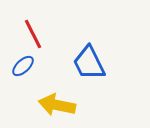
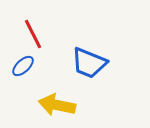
blue trapezoid: rotated 42 degrees counterclockwise
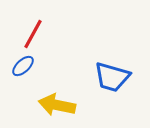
red line: rotated 56 degrees clockwise
blue trapezoid: moved 23 px right, 14 px down; rotated 6 degrees counterclockwise
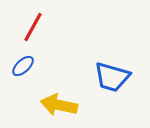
red line: moved 7 px up
yellow arrow: moved 2 px right
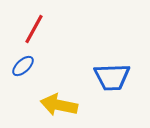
red line: moved 1 px right, 2 px down
blue trapezoid: rotated 18 degrees counterclockwise
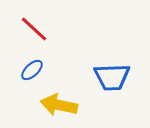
red line: rotated 76 degrees counterclockwise
blue ellipse: moved 9 px right, 4 px down
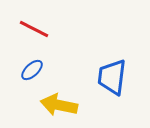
red line: rotated 16 degrees counterclockwise
blue trapezoid: rotated 99 degrees clockwise
